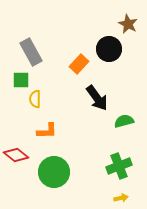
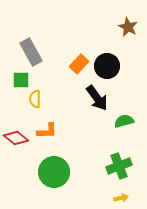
brown star: moved 3 px down
black circle: moved 2 px left, 17 px down
red diamond: moved 17 px up
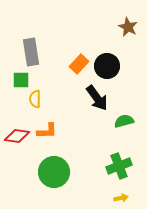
gray rectangle: rotated 20 degrees clockwise
red diamond: moved 1 px right, 2 px up; rotated 30 degrees counterclockwise
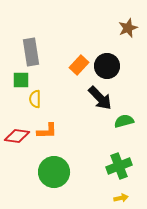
brown star: moved 1 px down; rotated 24 degrees clockwise
orange rectangle: moved 1 px down
black arrow: moved 3 px right; rotated 8 degrees counterclockwise
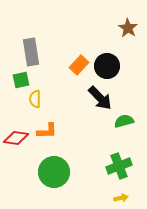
brown star: rotated 18 degrees counterclockwise
green square: rotated 12 degrees counterclockwise
red diamond: moved 1 px left, 2 px down
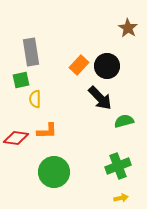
green cross: moved 1 px left
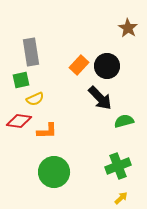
yellow semicircle: rotated 114 degrees counterclockwise
red diamond: moved 3 px right, 17 px up
yellow arrow: rotated 32 degrees counterclockwise
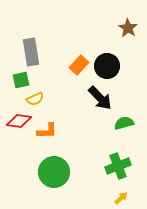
green semicircle: moved 2 px down
